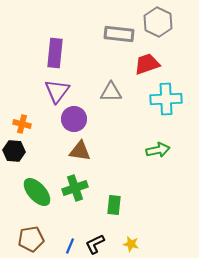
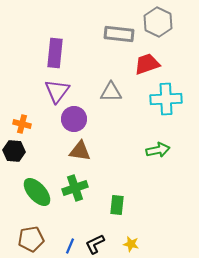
green rectangle: moved 3 px right
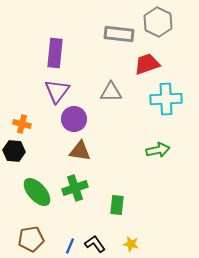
black L-shape: rotated 80 degrees clockwise
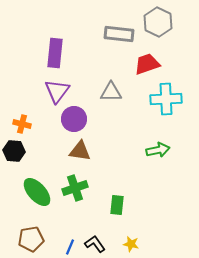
blue line: moved 1 px down
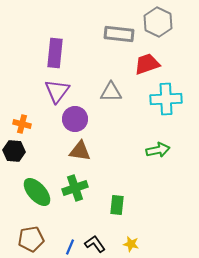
purple circle: moved 1 px right
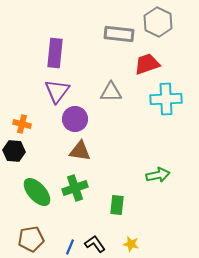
green arrow: moved 25 px down
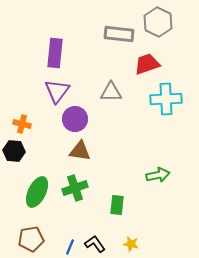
green ellipse: rotated 68 degrees clockwise
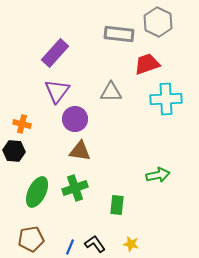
purple rectangle: rotated 36 degrees clockwise
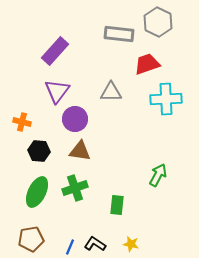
purple rectangle: moved 2 px up
orange cross: moved 2 px up
black hexagon: moved 25 px right
green arrow: rotated 50 degrees counterclockwise
black L-shape: rotated 20 degrees counterclockwise
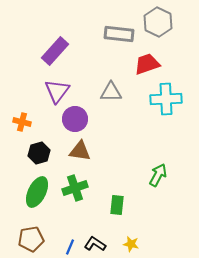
black hexagon: moved 2 px down; rotated 20 degrees counterclockwise
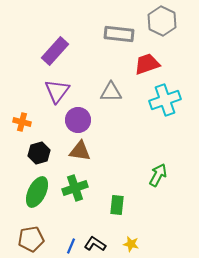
gray hexagon: moved 4 px right, 1 px up
cyan cross: moved 1 px left, 1 px down; rotated 16 degrees counterclockwise
purple circle: moved 3 px right, 1 px down
blue line: moved 1 px right, 1 px up
